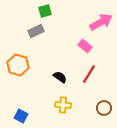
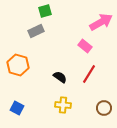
blue square: moved 4 px left, 8 px up
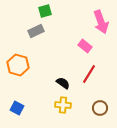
pink arrow: rotated 100 degrees clockwise
black semicircle: moved 3 px right, 6 px down
brown circle: moved 4 px left
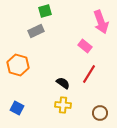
brown circle: moved 5 px down
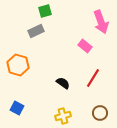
red line: moved 4 px right, 4 px down
yellow cross: moved 11 px down; rotated 21 degrees counterclockwise
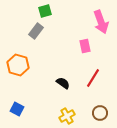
gray rectangle: rotated 28 degrees counterclockwise
pink rectangle: rotated 40 degrees clockwise
blue square: moved 1 px down
yellow cross: moved 4 px right; rotated 14 degrees counterclockwise
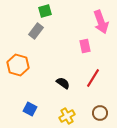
blue square: moved 13 px right
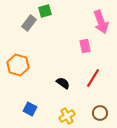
gray rectangle: moved 7 px left, 8 px up
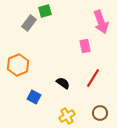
orange hexagon: rotated 20 degrees clockwise
blue square: moved 4 px right, 12 px up
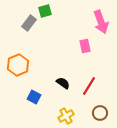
red line: moved 4 px left, 8 px down
yellow cross: moved 1 px left
